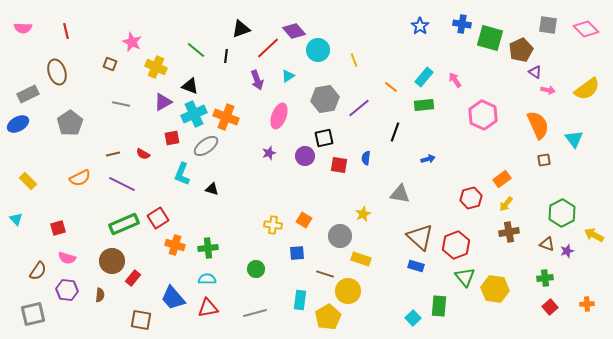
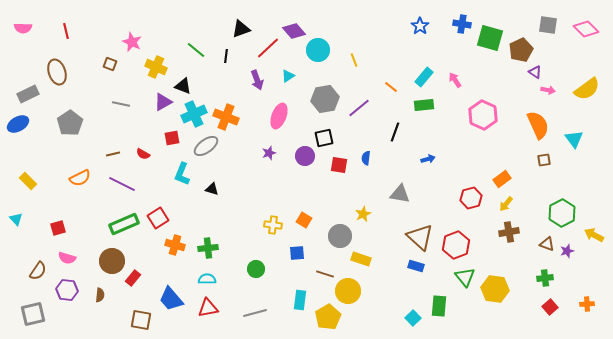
black triangle at (190, 86): moved 7 px left
blue trapezoid at (173, 298): moved 2 px left, 1 px down
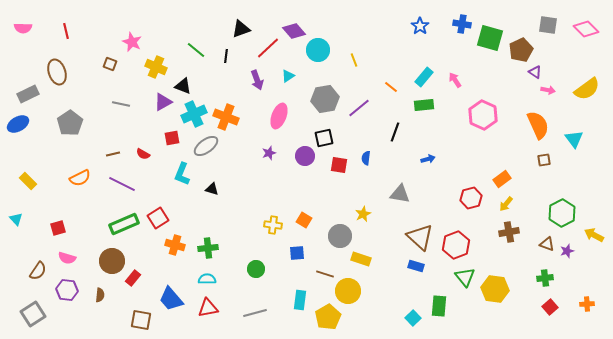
gray square at (33, 314): rotated 20 degrees counterclockwise
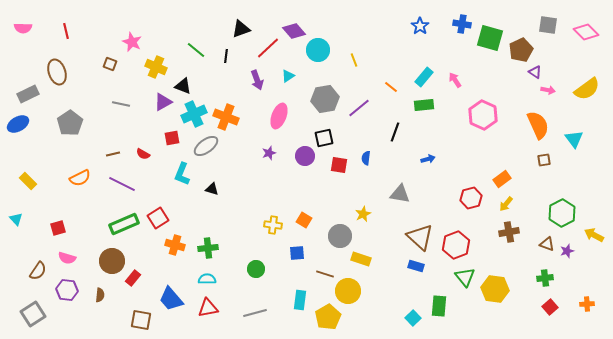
pink diamond at (586, 29): moved 3 px down
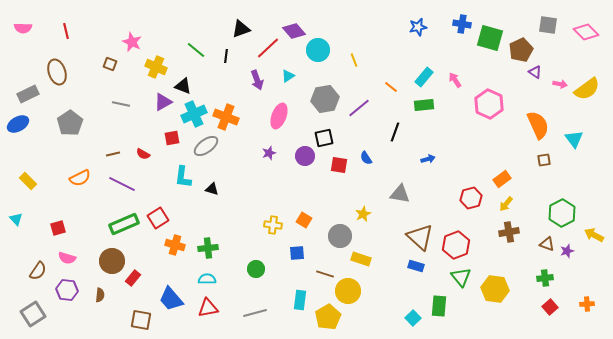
blue star at (420, 26): moved 2 px left, 1 px down; rotated 24 degrees clockwise
pink arrow at (548, 90): moved 12 px right, 6 px up
pink hexagon at (483, 115): moved 6 px right, 11 px up
blue semicircle at (366, 158): rotated 40 degrees counterclockwise
cyan L-shape at (182, 174): moved 1 px right, 3 px down; rotated 15 degrees counterclockwise
green triangle at (465, 277): moved 4 px left
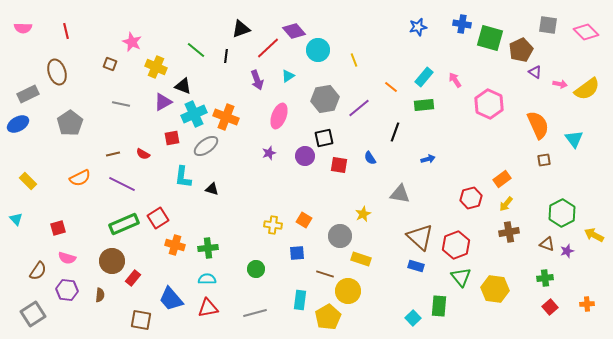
blue semicircle at (366, 158): moved 4 px right
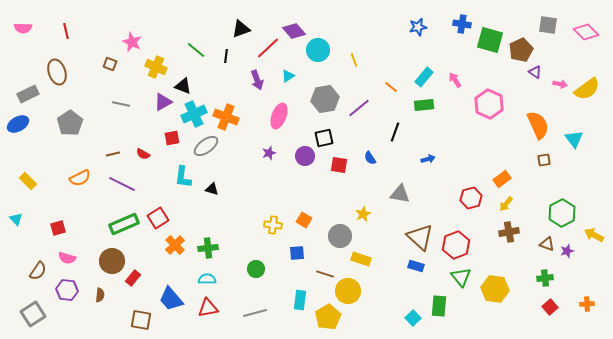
green square at (490, 38): moved 2 px down
orange cross at (175, 245): rotated 30 degrees clockwise
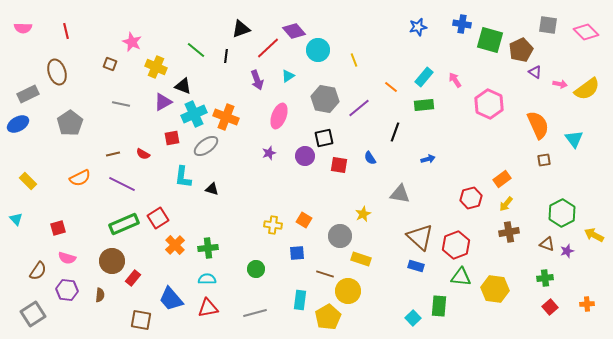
gray hexagon at (325, 99): rotated 20 degrees clockwise
green triangle at (461, 277): rotated 45 degrees counterclockwise
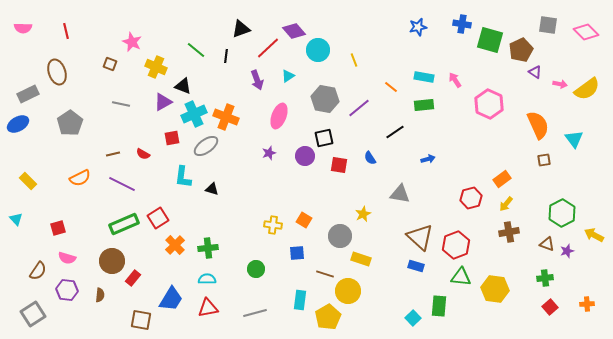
cyan rectangle at (424, 77): rotated 60 degrees clockwise
black line at (395, 132): rotated 36 degrees clockwise
blue trapezoid at (171, 299): rotated 108 degrees counterclockwise
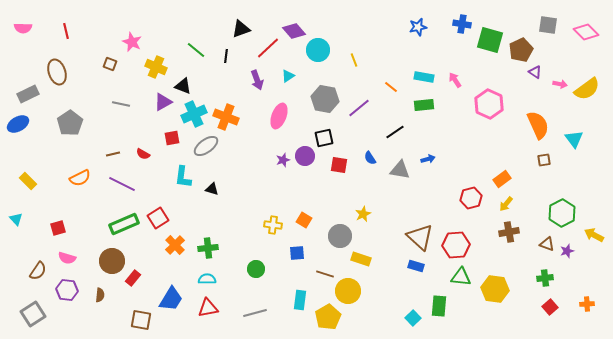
purple star at (269, 153): moved 14 px right, 7 px down
gray triangle at (400, 194): moved 24 px up
red hexagon at (456, 245): rotated 16 degrees clockwise
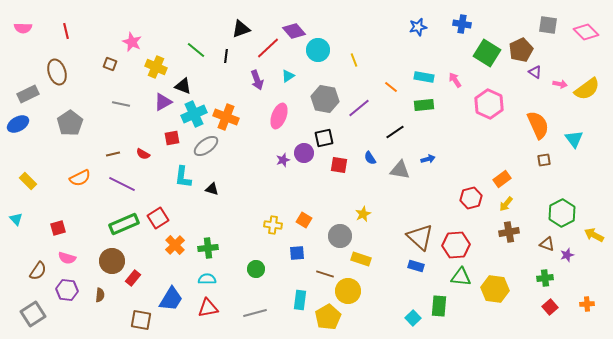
green square at (490, 40): moved 3 px left, 13 px down; rotated 16 degrees clockwise
purple circle at (305, 156): moved 1 px left, 3 px up
purple star at (567, 251): moved 4 px down
